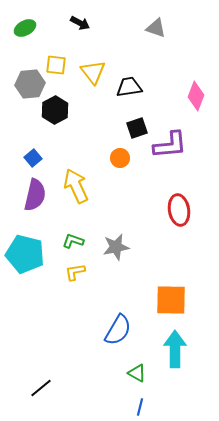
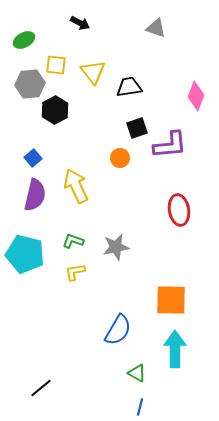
green ellipse: moved 1 px left, 12 px down
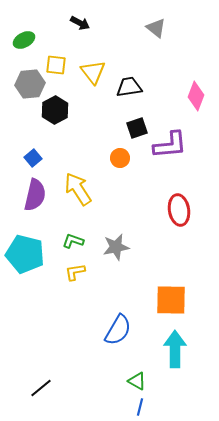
gray triangle: rotated 20 degrees clockwise
yellow arrow: moved 2 px right, 3 px down; rotated 8 degrees counterclockwise
green triangle: moved 8 px down
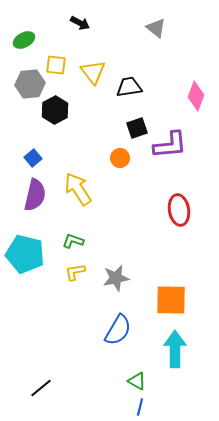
gray star: moved 31 px down
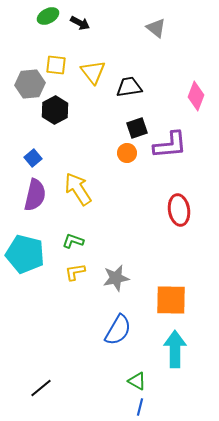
green ellipse: moved 24 px right, 24 px up
orange circle: moved 7 px right, 5 px up
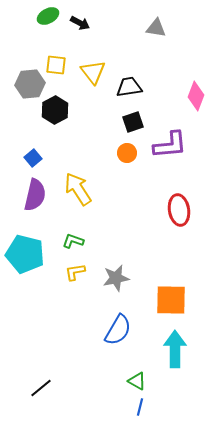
gray triangle: rotated 30 degrees counterclockwise
black square: moved 4 px left, 6 px up
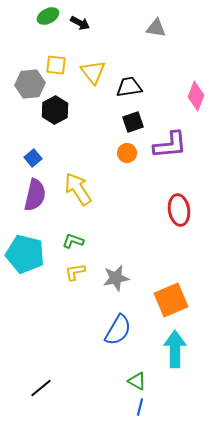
orange square: rotated 24 degrees counterclockwise
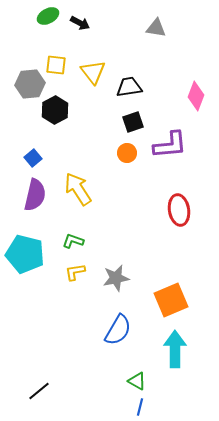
black line: moved 2 px left, 3 px down
